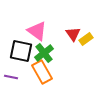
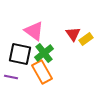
pink triangle: moved 3 px left
black square: moved 1 px left, 3 px down
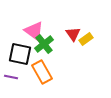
green cross: moved 9 px up
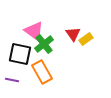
purple line: moved 1 px right, 3 px down
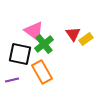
purple line: rotated 24 degrees counterclockwise
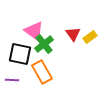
yellow rectangle: moved 4 px right, 2 px up
purple line: rotated 16 degrees clockwise
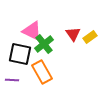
pink triangle: moved 2 px left; rotated 10 degrees counterclockwise
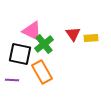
yellow rectangle: moved 1 px right, 1 px down; rotated 32 degrees clockwise
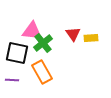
pink triangle: rotated 20 degrees counterclockwise
green cross: moved 1 px left, 1 px up
black square: moved 3 px left, 1 px up
